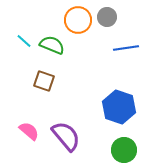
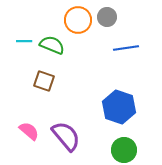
cyan line: rotated 42 degrees counterclockwise
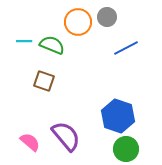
orange circle: moved 2 px down
blue line: rotated 20 degrees counterclockwise
blue hexagon: moved 1 px left, 9 px down
pink semicircle: moved 1 px right, 11 px down
green circle: moved 2 px right, 1 px up
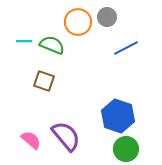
pink semicircle: moved 1 px right, 2 px up
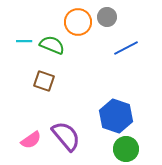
blue hexagon: moved 2 px left
pink semicircle: rotated 105 degrees clockwise
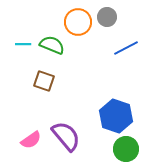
cyan line: moved 1 px left, 3 px down
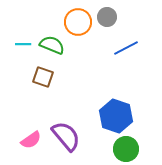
brown square: moved 1 px left, 4 px up
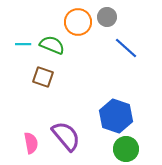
blue line: rotated 70 degrees clockwise
pink semicircle: moved 3 px down; rotated 65 degrees counterclockwise
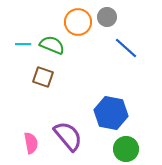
blue hexagon: moved 5 px left, 3 px up; rotated 8 degrees counterclockwise
purple semicircle: moved 2 px right
